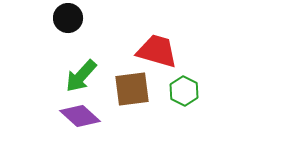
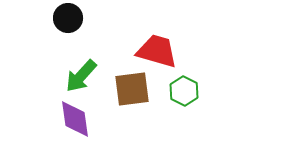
purple diamond: moved 5 px left, 3 px down; rotated 39 degrees clockwise
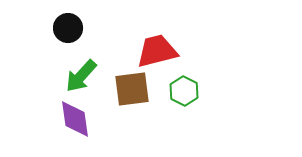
black circle: moved 10 px down
red trapezoid: rotated 30 degrees counterclockwise
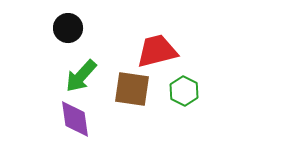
brown square: rotated 15 degrees clockwise
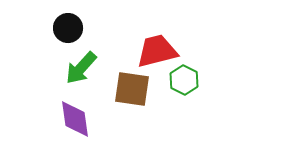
green arrow: moved 8 px up
green hexagon: moved 11 px up
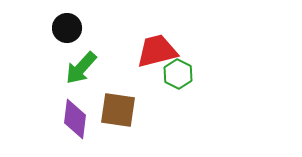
black circle: moved 1 px left
green hexagon: moved 6 px left, 6 px up
brown square: moved 14 px left, 21 px down
purple diamond: rotated 15 degrees clockwise
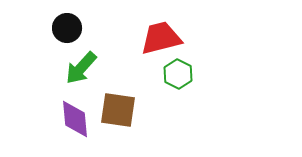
red trapezoid: moved 4 px right, 13 px up
purple diamond: rotated 12 degrees counterclockwise
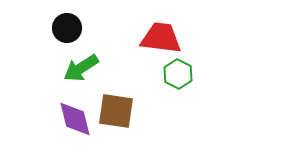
red trapezoid: rotated 21 degrees clockwise
green arrow: rotated 15 degrees clockwise
brown square: moved 2 px left, 1 px down
purple diamond: rotated 9 degrees counterclockwise
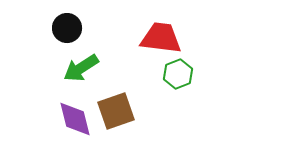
green hexagon: rotated 12 degrees clockwise
brown square: rotated 27 degrees counterclockwise
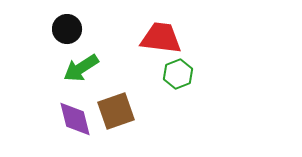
black circle: moved 1 px down
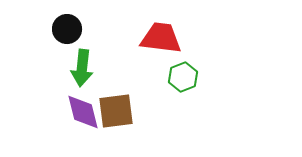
green arrow: moved 1 px right; rotated 51 degrees counterclockwise
green hexagon: moved 5 px right, 3 px down
brown square: rotated 12 degrees clockwise
purple diamond: moved 8 px right, 7 px up
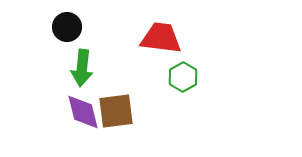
black circle: moved 2 px up
green hexagon: rotated 8 degrees counterclockwise
